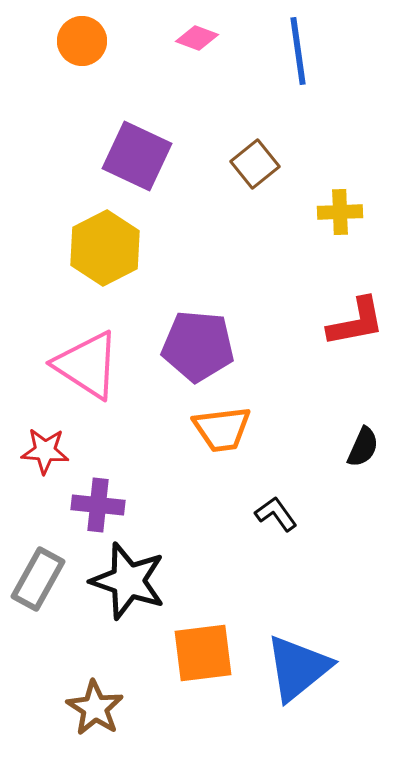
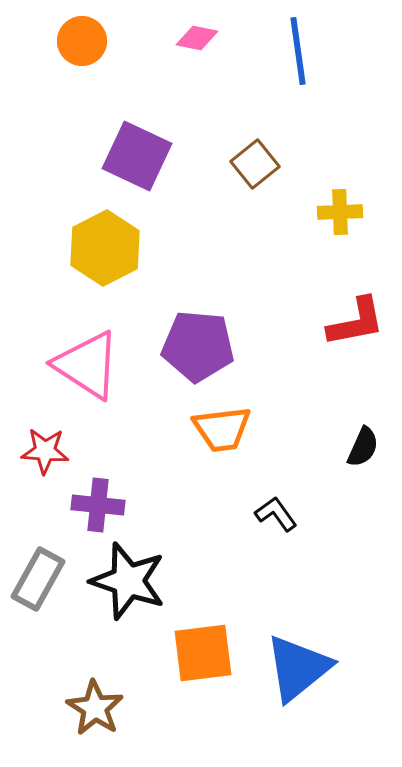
pink diamond: rotated 9 degrees counterclockwise
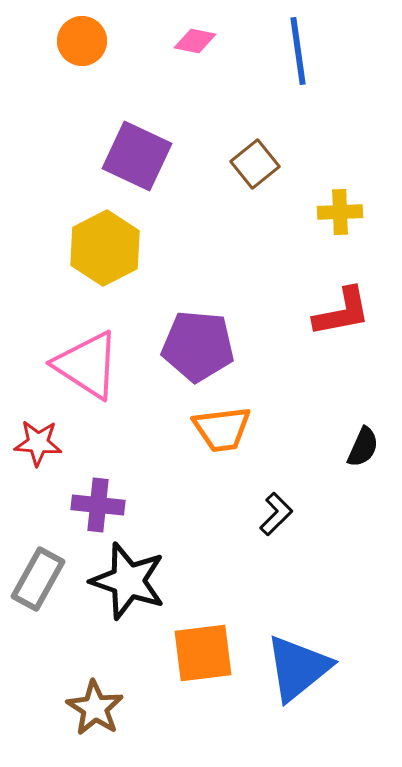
pink diamond: moved 2 px left, 3 px down
red L-shape: moved 14 px left, 10 px up
red star: moved 7 px left, 8 px up
black L-shape: rotated 81 degrees clockwise
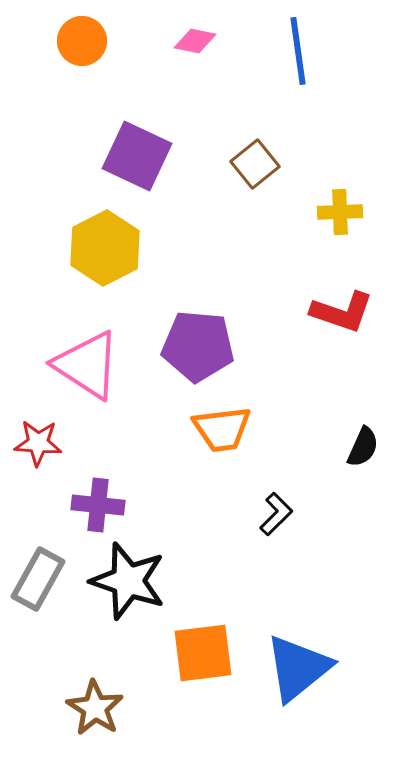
red L-shape: rotated 30 degrees clockwise
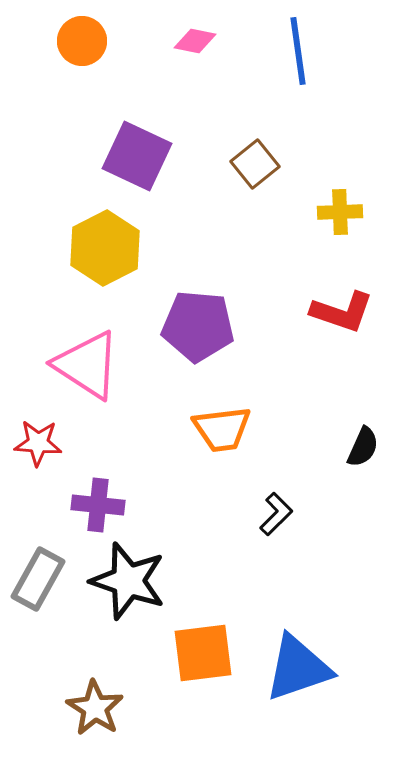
purple pentagon: moved 20 px up
blue triangle: rotated 20 degrees clockwise
